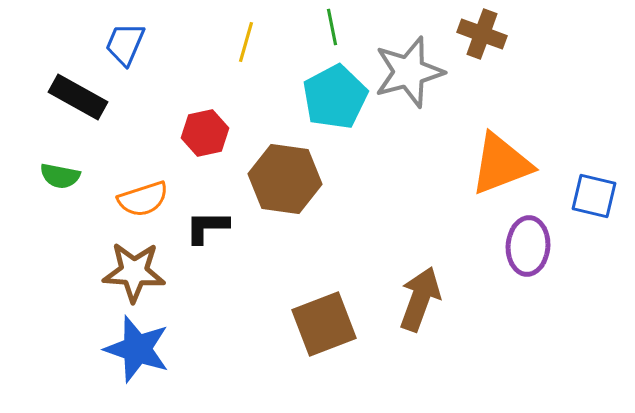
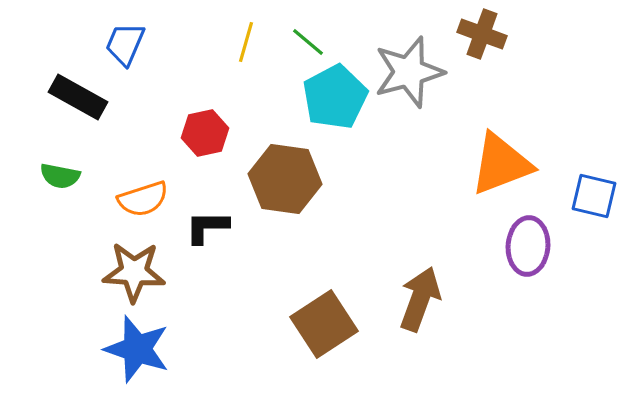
green line: moved 24 px left, 15 px down; rotated 39 degrees counterclockwise
brown square: rotated 12 degrees counterclockwise
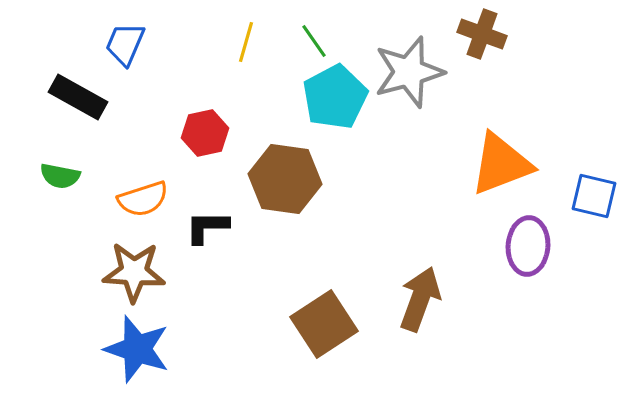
green line: moved 6 px right, 1 px up; rotated 15 degrees clockwise
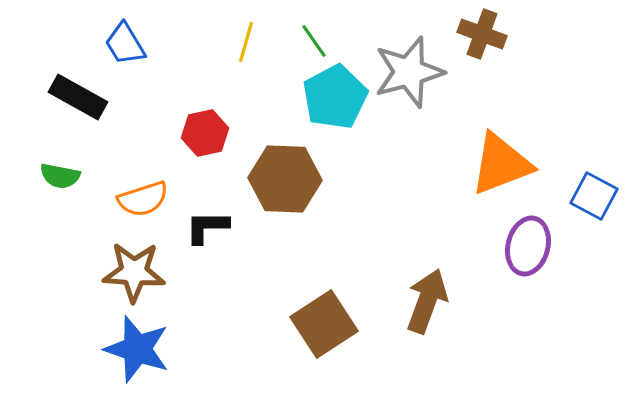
blue trapezoid: rotated 54 degrees counterclockwise
brown hexagon: rotated 6 degrees counterclockwise
blue square: rotated 15 degrees clockwise
purple ellipse: rotated 10 degrees clockwise
brown arrow: moved 7 px right, 2 px down
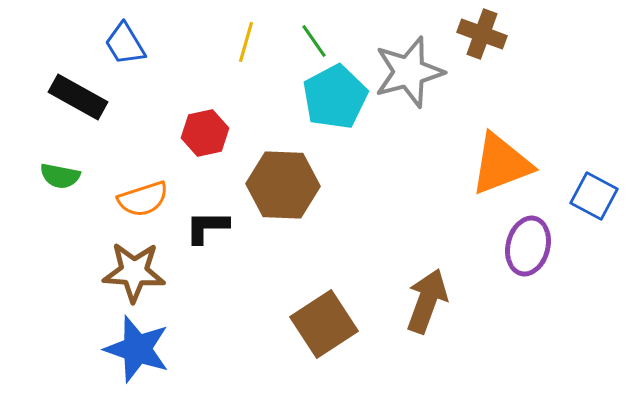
brown hexagon: moved 2 px left, 6 px down
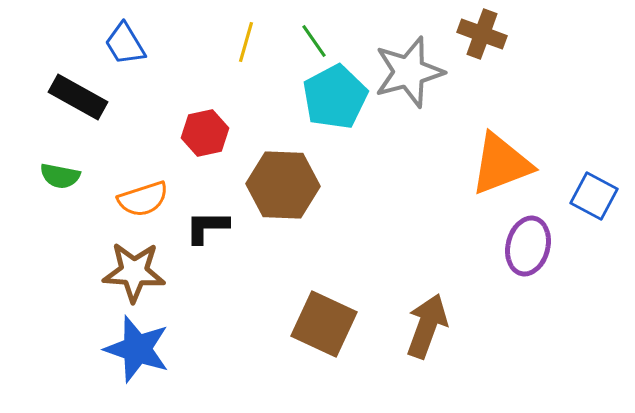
brown arrow: moved 25 px down
brown square: rotated 32 degrees counterclockwise
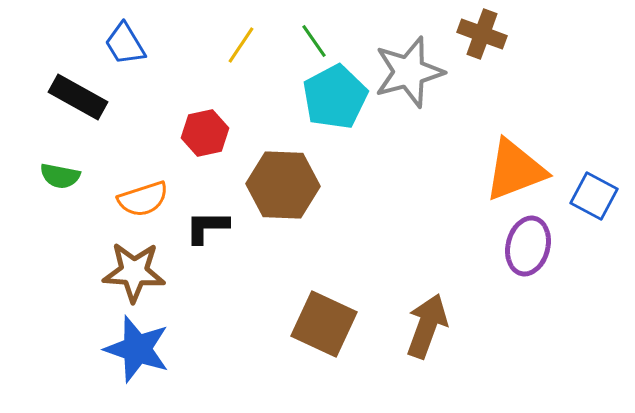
yellow line: moved 5 px left, 3 px down; rotated 18 degrees clockwise
orange triangle: moved 14 px right, 6 px down
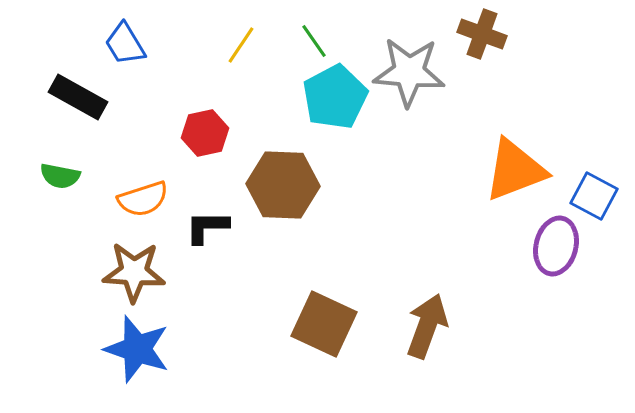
gray star: rotated 20 degrees clockwise
purple ellipse: moved 28 px right
